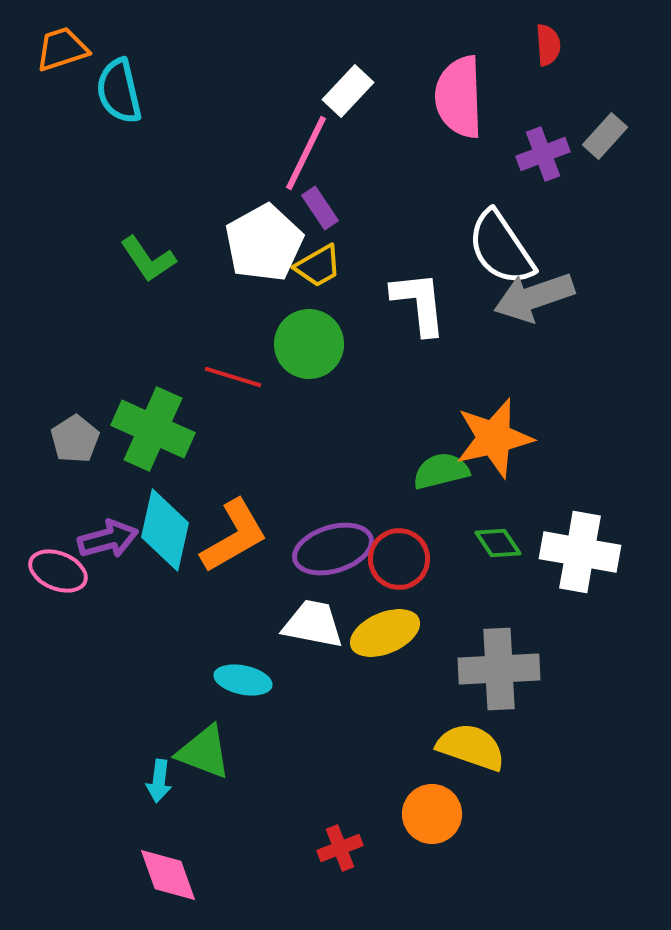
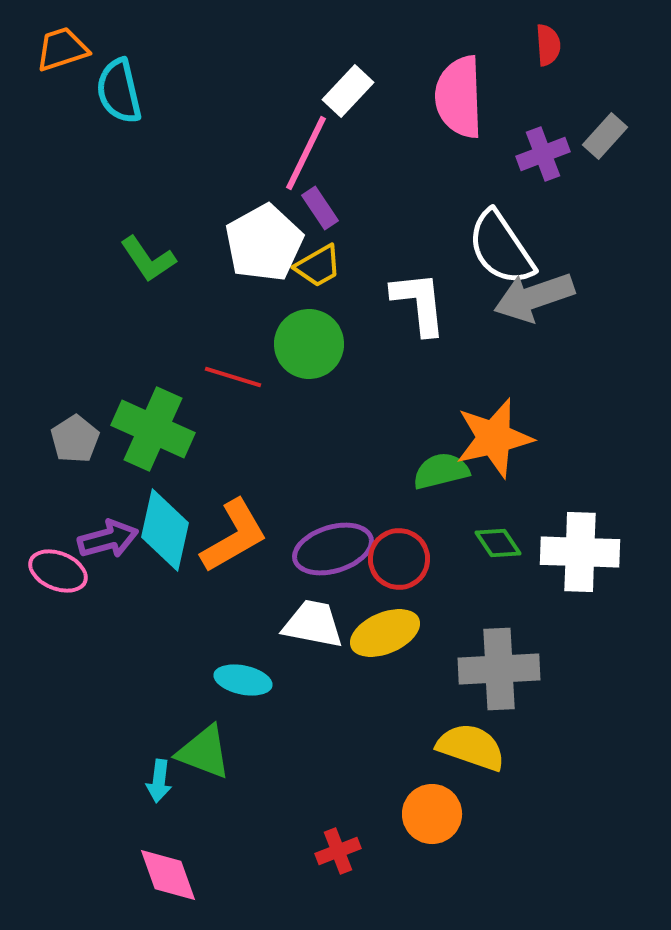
white cross: rotated 8 degrees counterclockwise
red cross: moved 2 px left, 3 px down
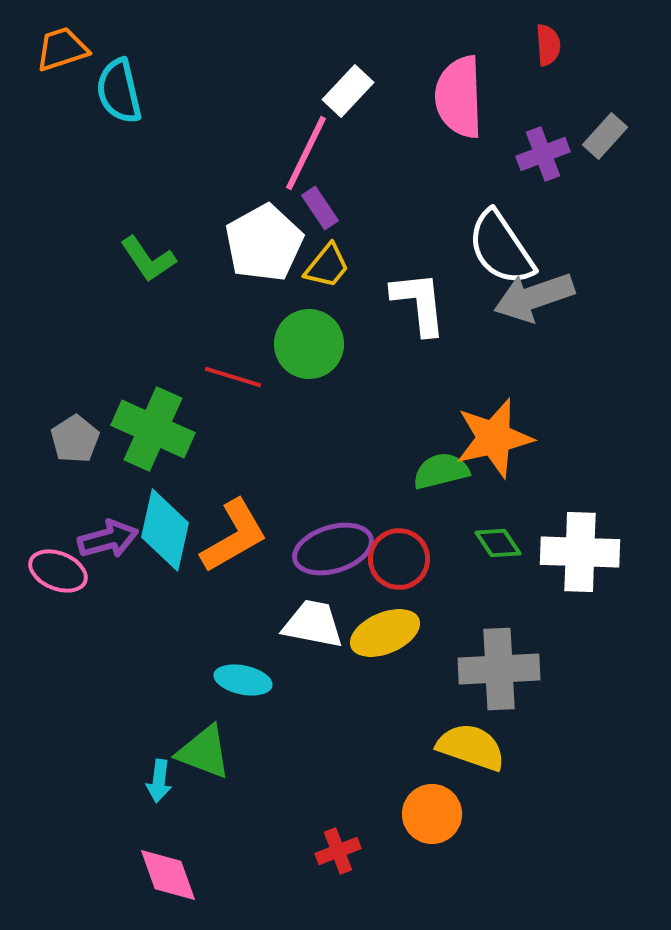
yellow trapezoid: moved 9 px right; rotated 21 degrees counterclockwise
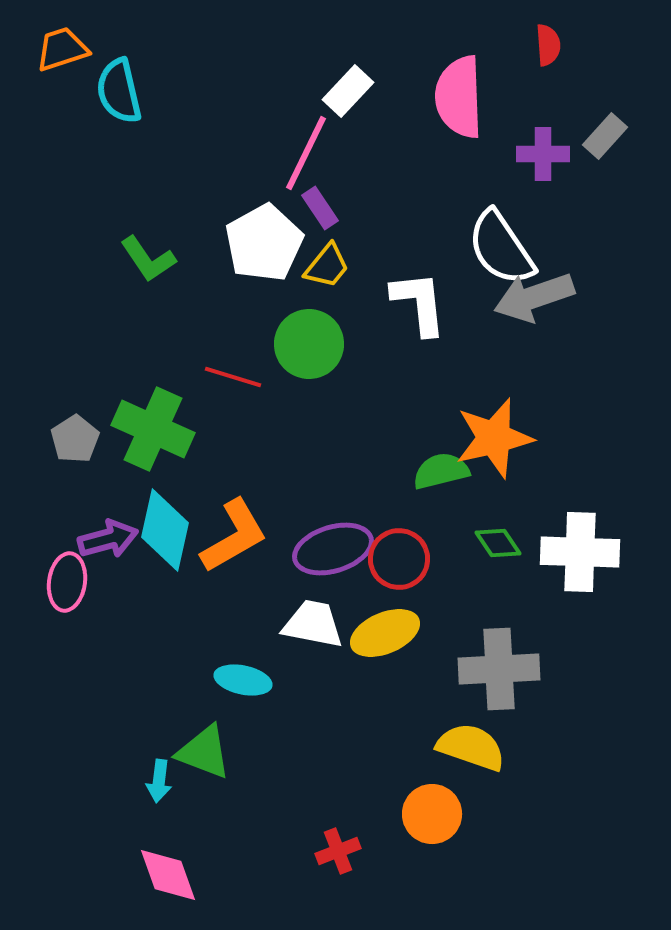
purple cross: rotated 21 degrees clockwise
pink ellipse: moved 9 px right, 11 px down; rotated 76 degrees clockwise
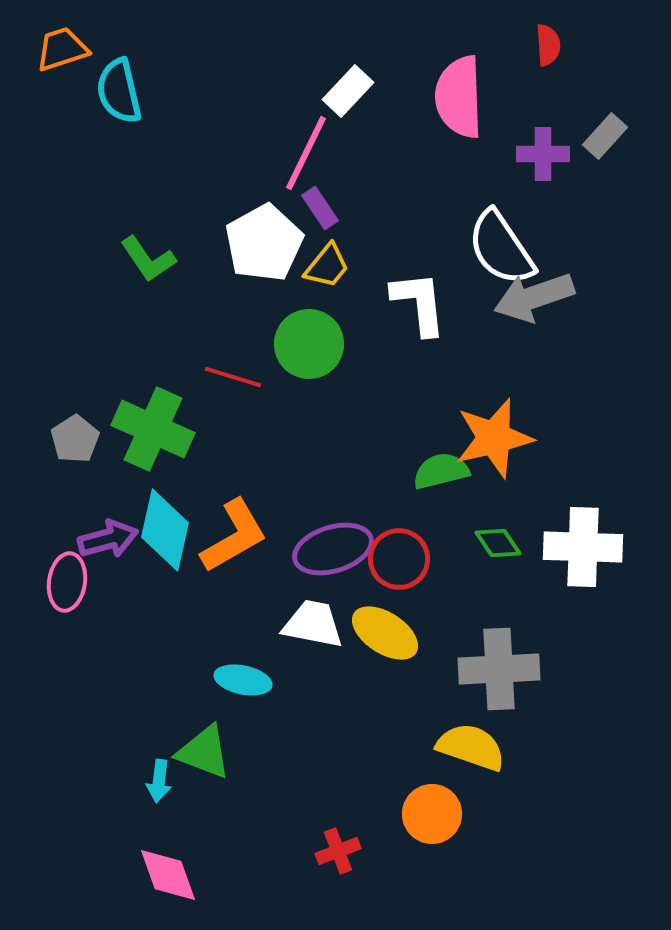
white cross: moved 3 px right, 5 px up
yellow ellipse: rotated 56 degrees clockwise
